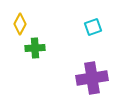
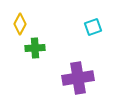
purple cross: moved 14 px left
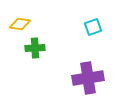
yellow diamond: rotated 70 degrees clockwise
purple cross: moved 10 px right
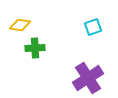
yellow diamond: moved 1 px down
purple cross: rotated 24 degrees counterclockwise
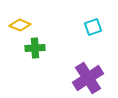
yellow diamond: rotated 15 degrees clockwise
